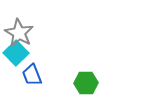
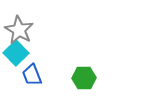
gray star: moved 3 px up
green hexagon: moved 2 px left, 5 px up
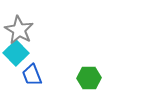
green hexagon: moved 5 px right
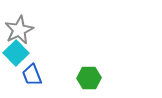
gray star: rotated 16 degrees clockwise
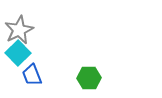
cyan square: moved 2 px right
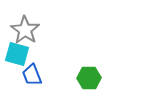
gray star: moved 6 px right; rotated 12 degrees counterclockwise
cyan square: moved 1 px left, 1 px down; rotated 30 degrees counterclockwise
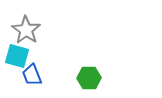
gray star: moved 1 px right
cyan square: moved 2 px down
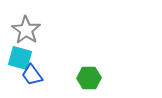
cyan square: moved 3 px right, 2 px down
blue trapezoid: rotated 15 degrees counterclockwise
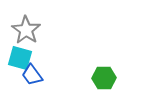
green hexagon: moved 15 px right
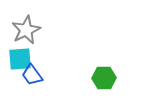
gray star: rotated 12 degrees clockwise
cyan square: moved 1 px down; rotated 20 degrees counterclockwise
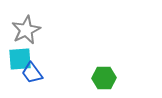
blue trapezoid: moved 2 px up
